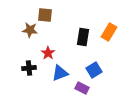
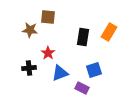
brown square: moved 3 px right, 2 px down
blue square: rotated 14 degrees clockwise
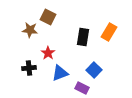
brown square: rotated 21 degrees clockwise
blue square: rotated 28 degrees counterclockwise
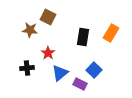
orange rectangle: moved 2 px right, 1 px down
black cross: moved 2 px left
blue triangle: rotated 18 degrees counterclockwise
purple rectangle: moved 2 px left, 4 px up
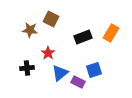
brown square: moved 3 px right, 2 px down
black rectangle: rotated 60 degrees clockwise
blue square: rotated 28 degrees clockwise
purple rectangle: moved 2 px left, 2 px up
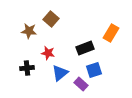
brown square: rotated 14 degrees clockwise
brown star: moved 1 px left, 1 px down
black rectangle: moved 2 px right, 11 px down
red star: rotated 24 degrees counterclockwise
purple rectangle: moved 3 px right, 2 px down; rotated 16 degrees clockwise
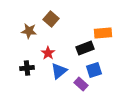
orange rectangle: moved 8 px left; rotated 54 degrees clockwise
red star: rotated 24 degrees clockwise
blue triangle: moved 1 px left, 2 px up
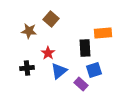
black rectangle: rotated 72 degrees counterclockwise
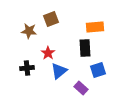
brown square: rotated 28 degrees clockwise
orange rectangle: moved 8 px left, 6 px up
blue square: moved 4 px right
purple rectangle: moved 4 px down
